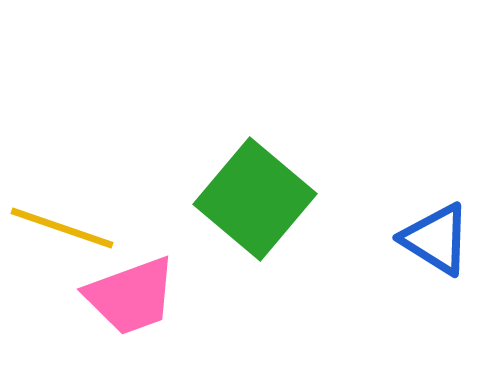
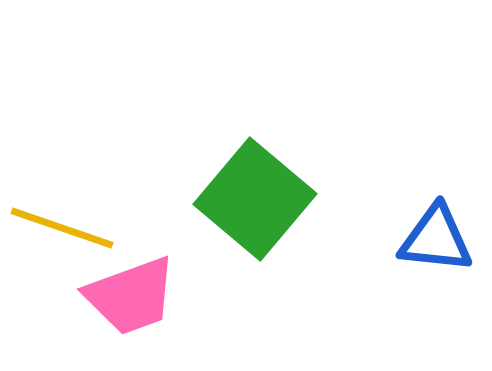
blue triangle: rotated 26 degrees counterclockwise
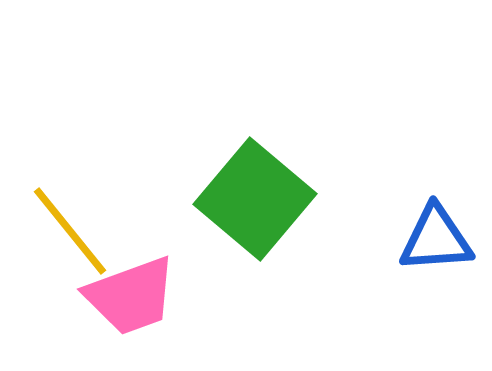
yellow line: moved 8 px right, 3 px down; rotated 32 degrees clockwise
blue triangle: rotated 10 degrees counterclockwise
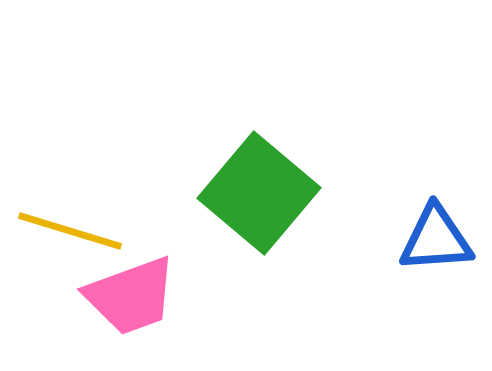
green square: moved 4 px right, 6 px up
yellow line: rotated 34 degrees counterclockwise
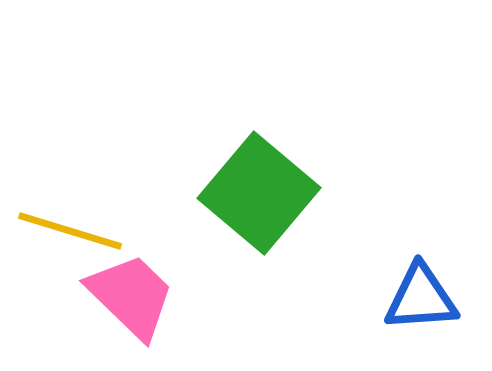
blue triangle: moved 15 px left, 59 px down
pink trapezoid: rotated 116 degrees counterclockwise
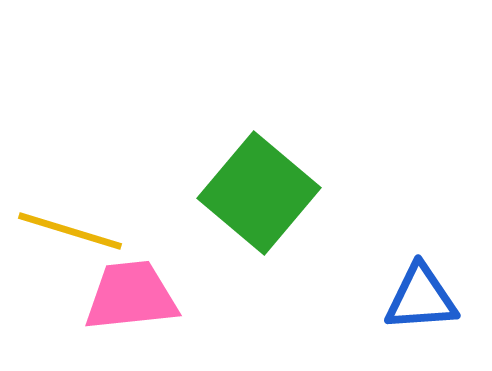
pink trapezoid: rotated 50 degrees counterclockwise
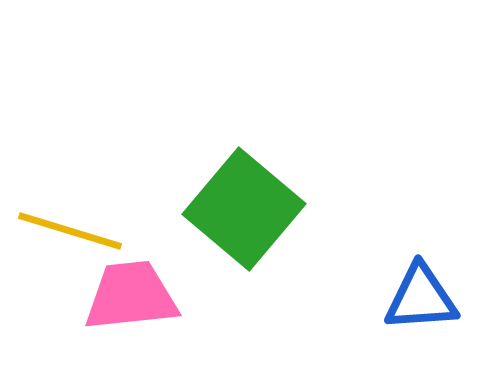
green square: moved 15 px left, 16 px down
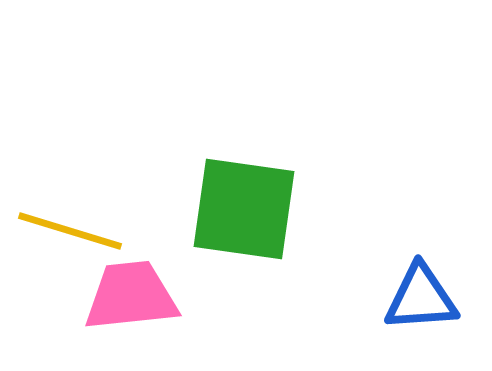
green square: rotated 32 degrees counterclockwise
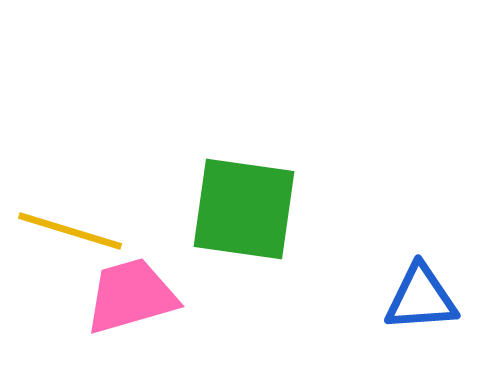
pink trapezoid: rotated 10 degrees counterclockwise
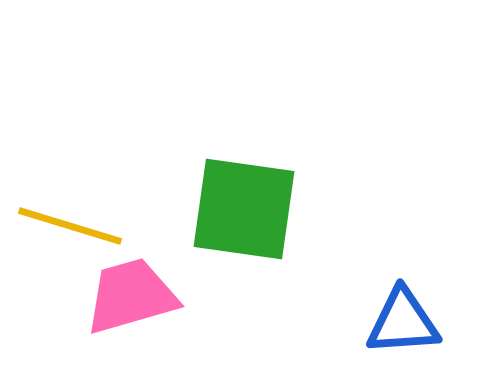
yellow line: moved 5 px up
blue triangle: moved 18 px left, 24 px down
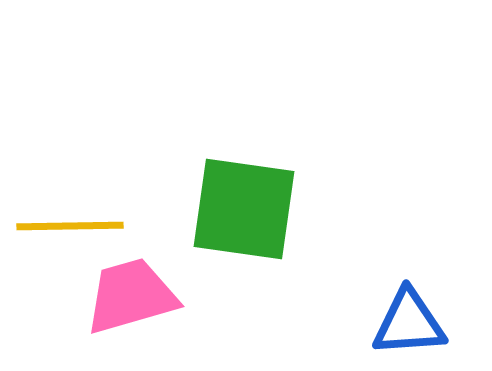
yellow line: rotated 18 degrees counterclockwise
blue triangle: moved 6 px right, 1 px down
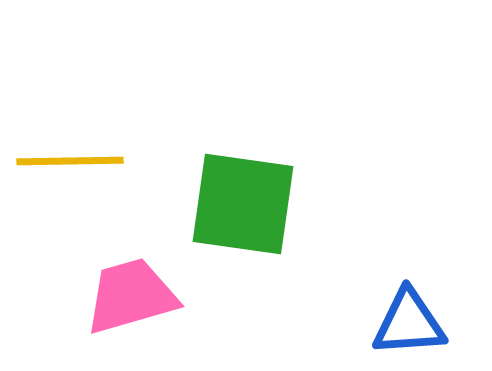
green square: moved 1 px left, 5 px up
yellow line: moved 65 px up
